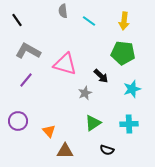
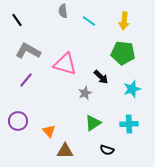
black arrow: moved 1 px down
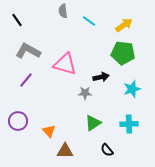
yellow arrow: moved 4 px down; rotated 132 degrees counterclockwise
black arrow: rotated 56 degrees counterclockwise
gray star: rotated 24 degrees clockwise
black semicircle: rotated 32 degrees clockwise
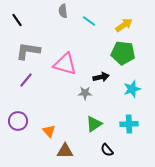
gray L-shape: rotated 20 degrees counterclockwise
green triangle: moved 1 px right, 1 px down
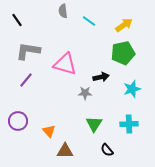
green pentagon: rotated 20 degrees counterclockwise
green triangle: rotated 24 degrees counterclockwise
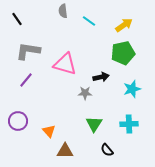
black line: moved 1 px up
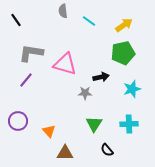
black line: moved 1 px left, 1 px down
gray L-shape: moved 3 px right, 2 px down
brown triangle: moved 2 px down
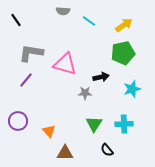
gray semicircle: rotated 80 degrees counterclockwise
cyan cross: moved 5 px left
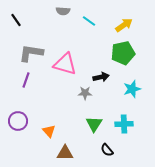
purple line: rotated 21 degrees counterclockwise
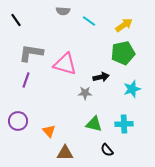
green triangle: rotated 48 degrees counterclockwise
